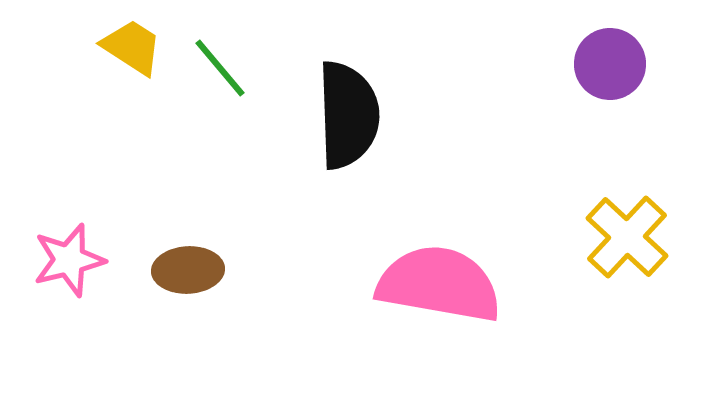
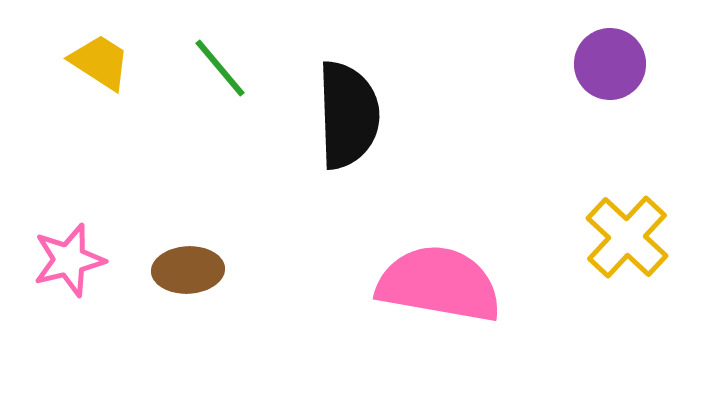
yellow trapezoid: moved 32 px left, 15 px down
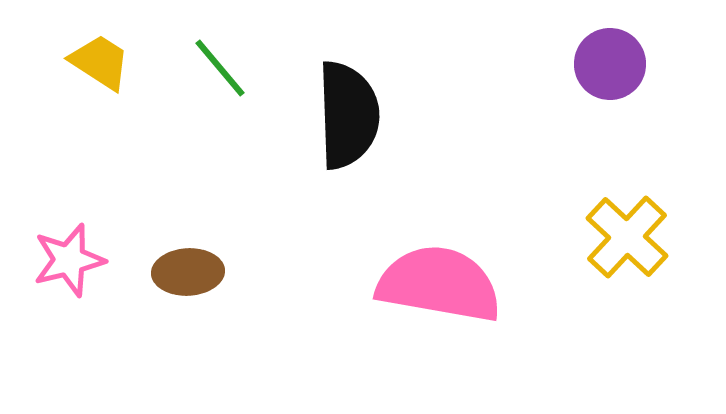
brown ellipse: moved 2 px down
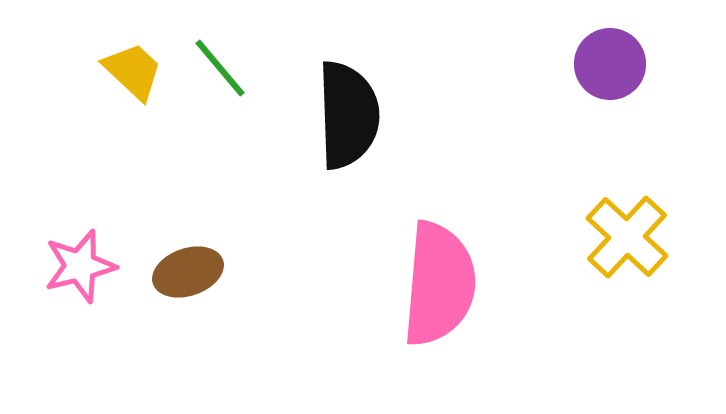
yellow trapezoid: moved 33 px right, 9 px down; rotated 10 degrees clockwise
pink star: moved 11 px right, 6 px down
brown ellipse: rotated 16 degrees counterclockwise
pink semicircle: rotated 85 degrees clockwise
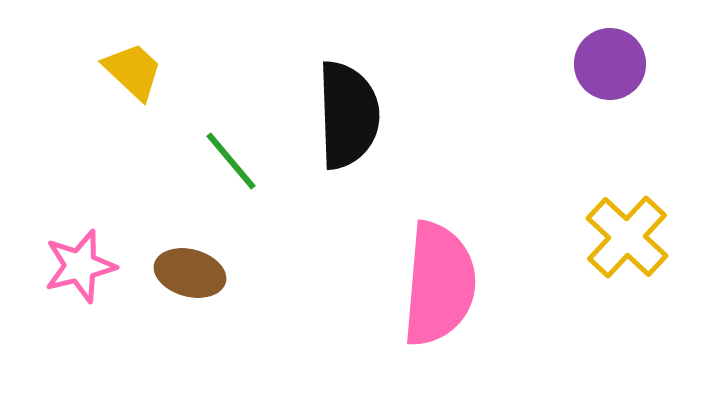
green line: moved 11 px right, 93 px down
brown ellipse: moved 2 px right, 1 px down; rotated 34 degrees clockwise
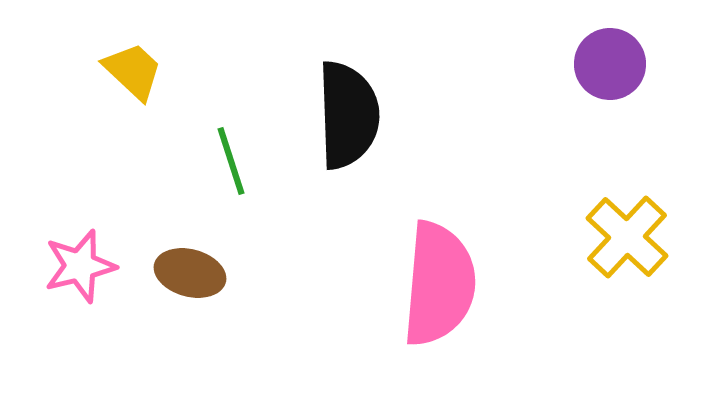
green line: rotated 22 degrees clockwise
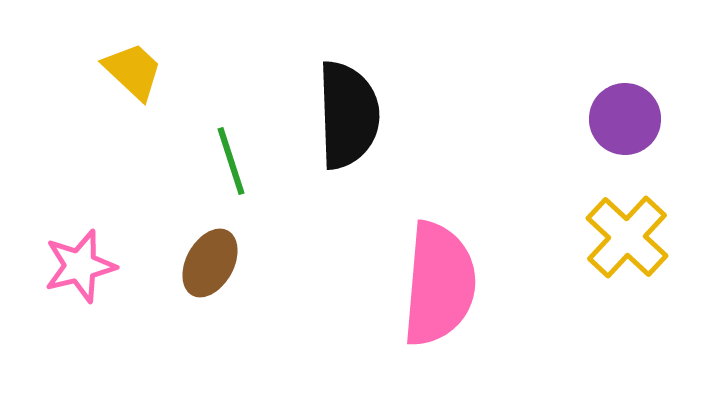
purple circle: moved 15 px right, 55 px down
brown ellipse: moved 20 px right, 10 px up; rotated 76 degrees counterclockwise
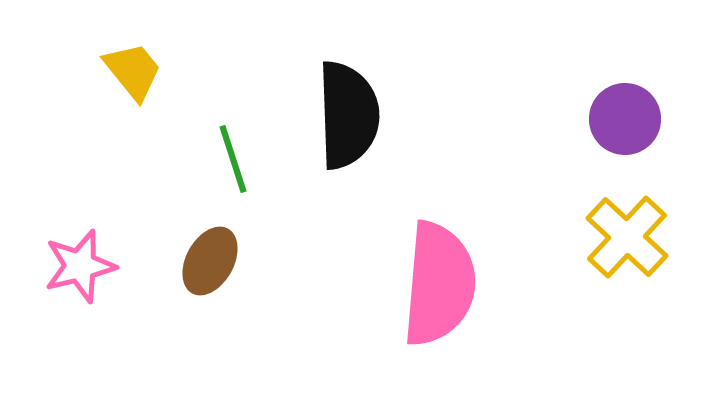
yellow trapezoid: rotated 8 degrees clockwise
green line: moved 2 px right, 2 px up
brown ellipse: moved 2 px up
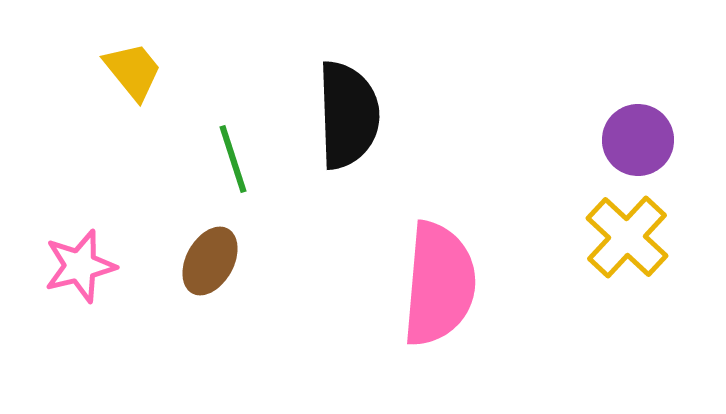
purple circle: moved 13 px right, 21 px down
